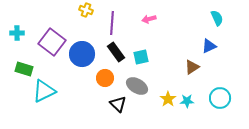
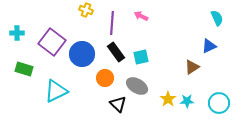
pink arrow: moved 8 px left, 3 px up; rotated 40 degrees clockwise
cyan triangle: moved 12 px right
cyan circle: moved 1 px left, 5 px down
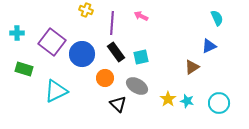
cyan star: rotated 16 degrees clockwise
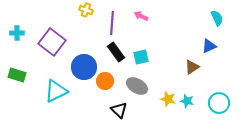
blue circle: moved 2 px right, 13 px down
green rectangle: moved 7 px left, 6 px down
orange circle: moved 3 px down
yellow star: rotated 21 degrees counterclockwise
black triangle: moved 1 px right, 6 px down
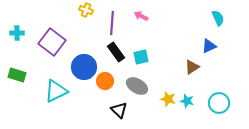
cyan semicircle: moved 1 px right
